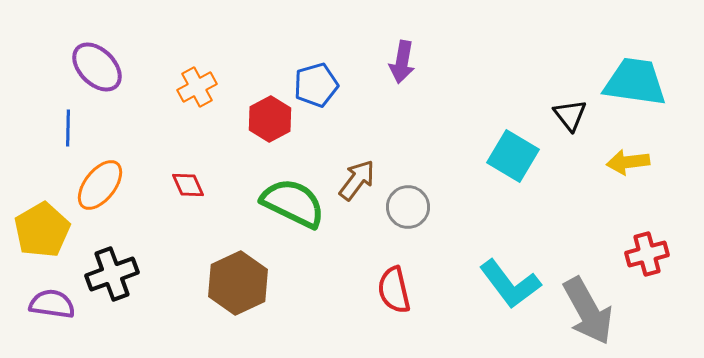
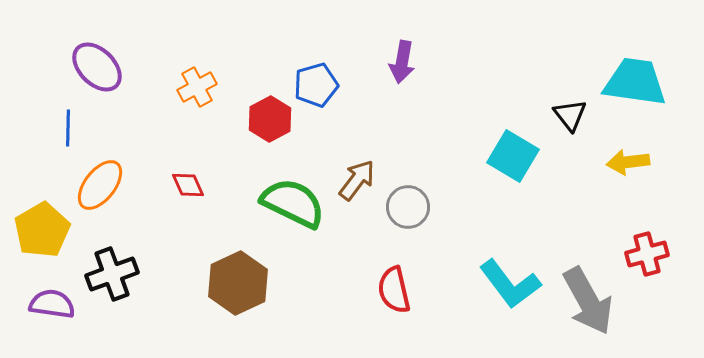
gray arrow: moved 10 px up
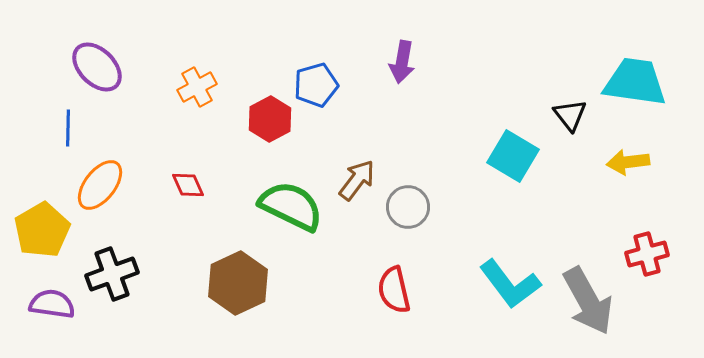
green semicircle: moved 2 px left, 3 px down
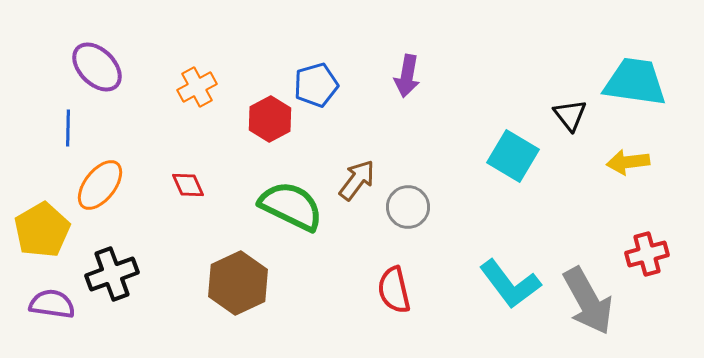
purple arrow: moved 5 px right, 14 px down
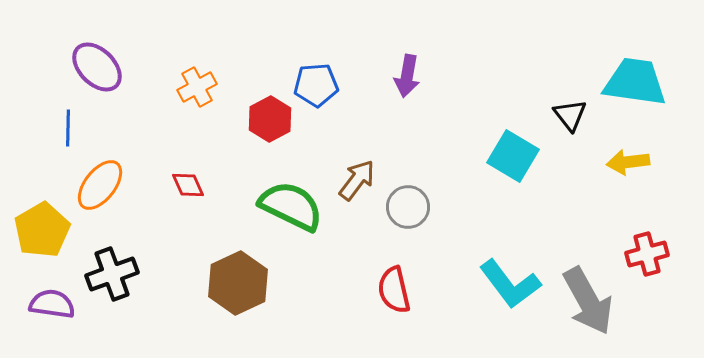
blue pentagon: rotated 12 degrees clockwise
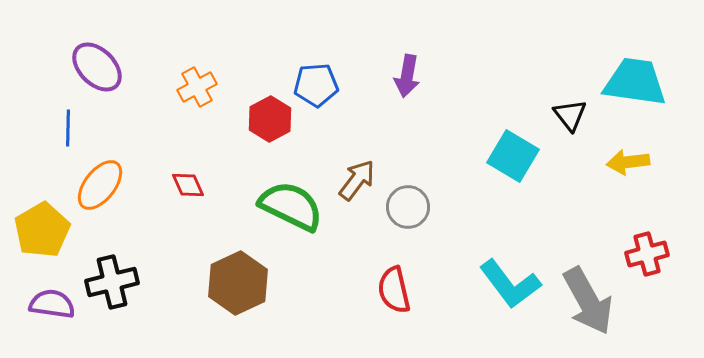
black cross: moved 8 px down; rotated 6 degrees clockwise
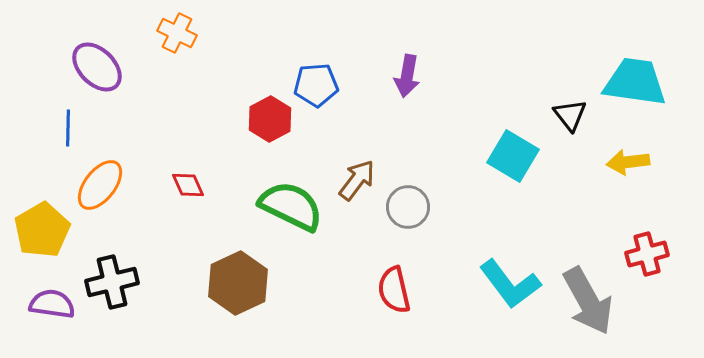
orange cross: moved 20 px left, 54 px up; rotated 36 degrees counterclockwise
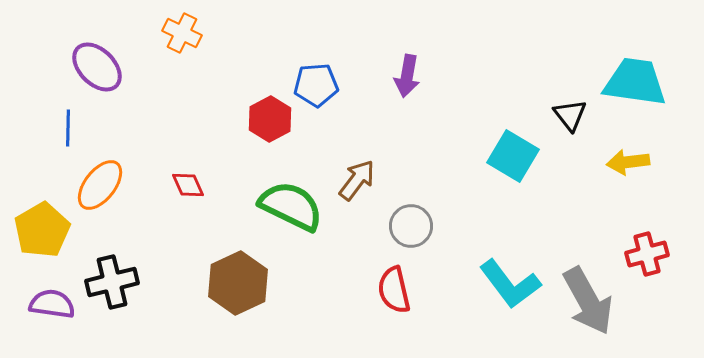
orange cross: moved 5 px right
gray circle: moved 3 px right, 19 px down
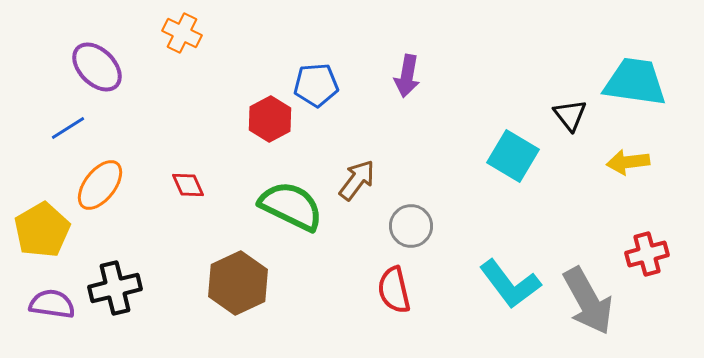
blue line: rotated 57 degrees clockwise
black cross: moved 3 px right, 6 px down
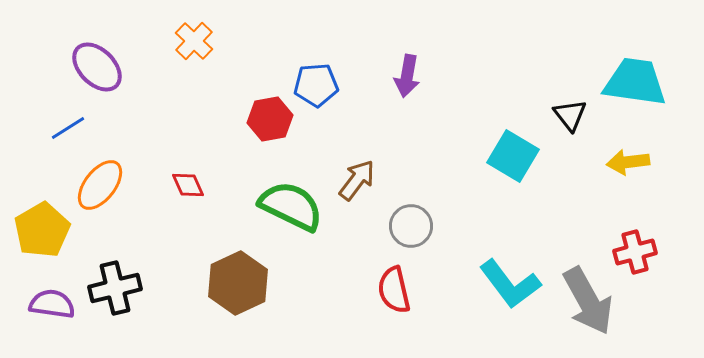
orange cross: moved 12 px right, 8 px down; rotated 18 degrees clockwise
red hexagon: rotated 18 degrees clockwise
red cross: moved 12 px left, 2 px up
